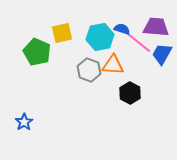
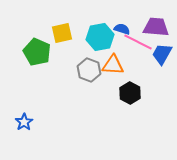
pink line: rotated 12 degrees counterclockwise
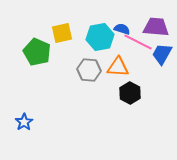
orange triangle: moved 5 px right, 2 px down
gray hexagon: rotated 15 degrees counterclockwise
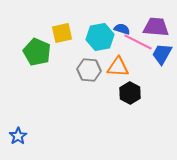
blue star: moved 6 px left, 14 px down
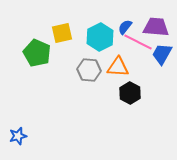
blue semicircle: moved 3 px right, 2 px up; rotated 70 degrees counterclockwise
cyan hexagon: rotated 16 degrees counterclockwise
green pentagon: moved 1 px down
blue star: rotated 18 degrees clockwise
